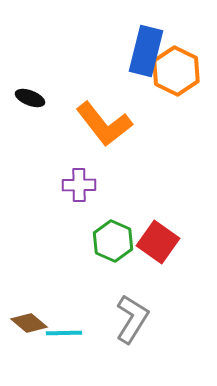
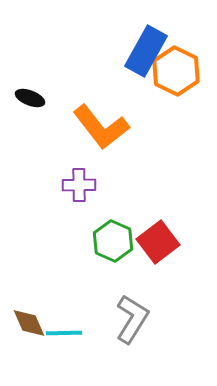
blue rectangle: rotated 15 degrees clockwise
orange L-shape: moved 3 px left, 3 px down
red square: rotated 18 degrees clockwise
brown diamond: rotated 27 degrees clockwise
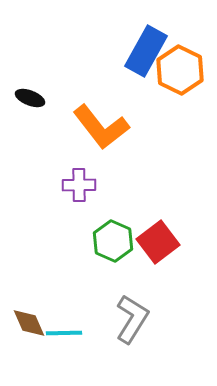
orange hexagon: moved 4 px right, 1 px up
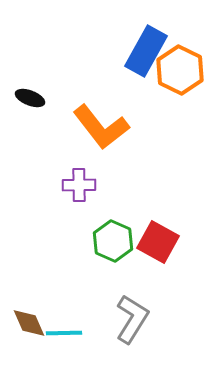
red square: rotated 24 degrees counterclockwise
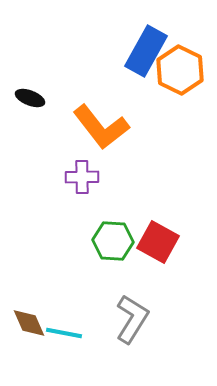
purple cross: moved 3 px right, 8 px up
green hexagon: rotated 21 degrees counterclockwise
cyan line: rotated 12 degrees clockwise
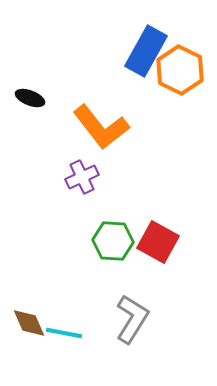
purple cross: rotated 24 degrees counterclockwise
